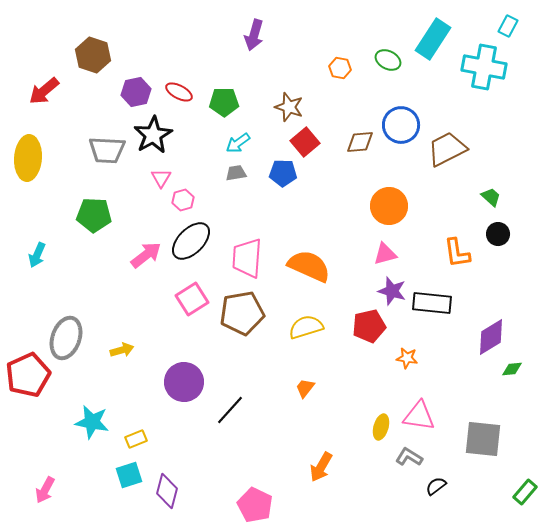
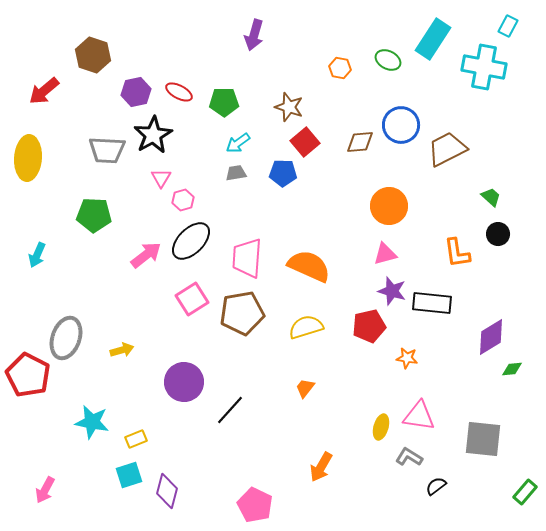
red pentagon at (28, 375): rotated 21 degrees counterclockwise
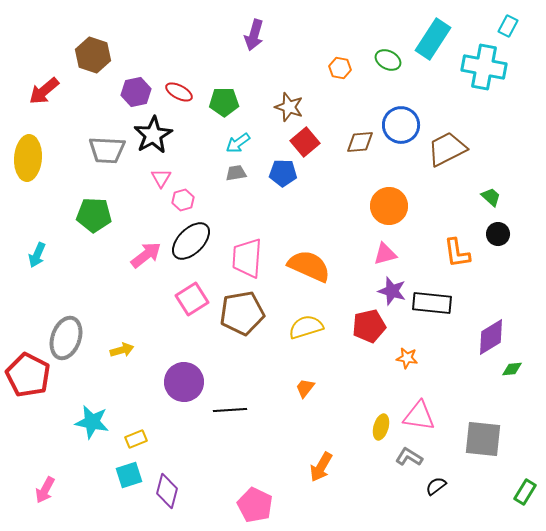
black line at (230, 410): rotated 44 degrees clockwise
green rectangle at (525, 492): rotated 10 degrees counterclockwise
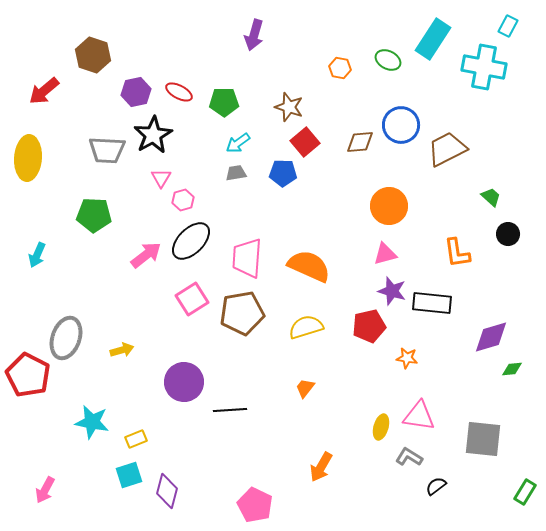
black circle at (498, 234): moved 10 px right
purple diamond at (491, 337): rotated 15 degrees clockwise
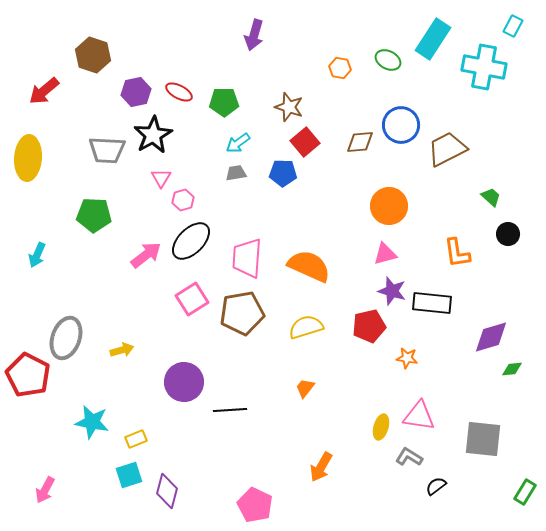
cyan rectangle at (508, 26): moved 5 px right
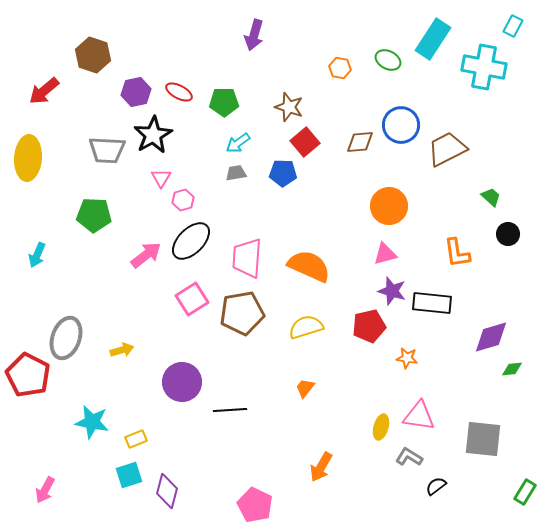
purple circle at (184, 382): moved 2 px left
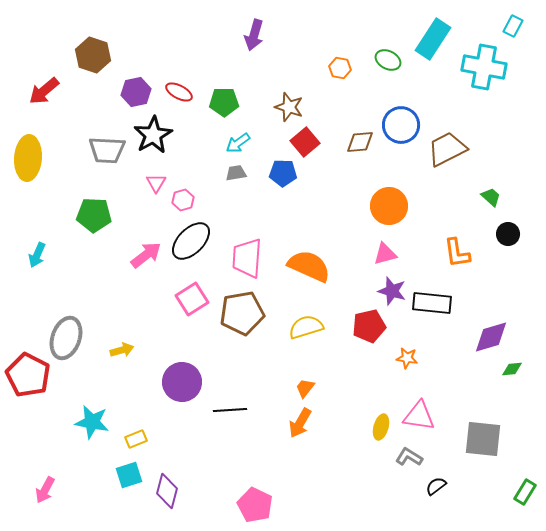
pink triangle at (161, 178): moved 5 px left, 5 px down
orange arrow at (321, 467): moved 21 px left, 44 px up
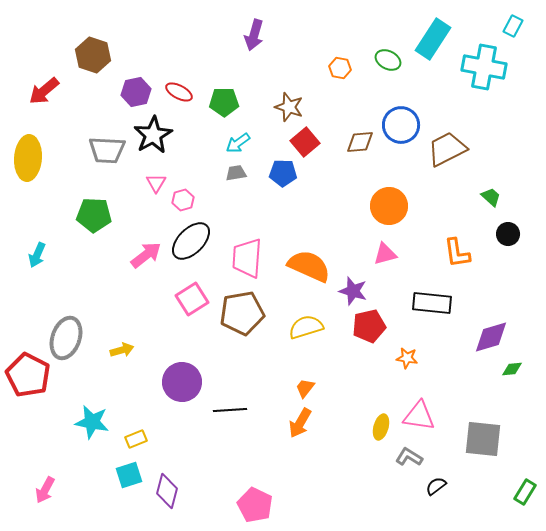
purple star at (392, 291): moved 39 px left
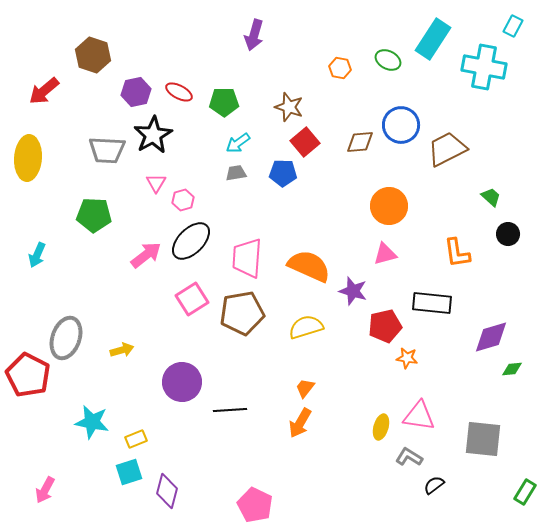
red pentagon at (369, 326): moved 16 px right
cyan square at (129, 475): moved 3 px up
black semicircle at (436, 486): moved 2 px left, 1 px up
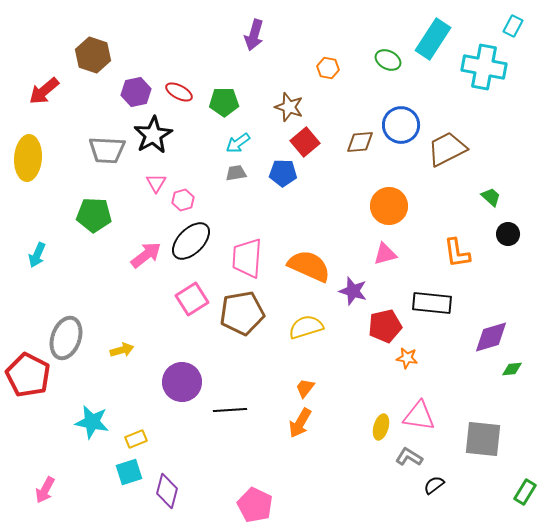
orange hexagon at (340, 68): moved 12 px left
